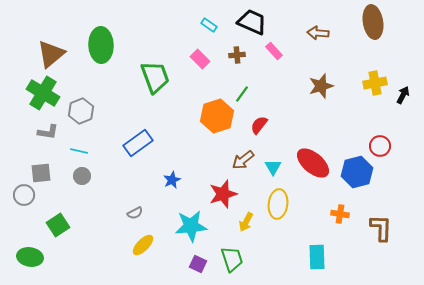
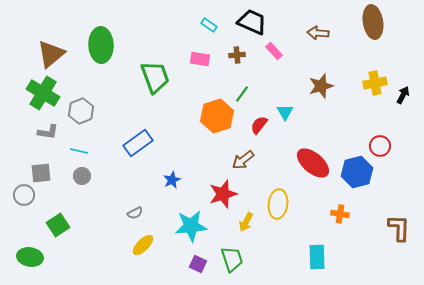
pink rectangle at (200, 59): rotated 36 degrees counterclockwise
cyan triangle at (273, 167): moved 12 px right, 55 px up
brown L-shape at (381, 228): moved 18 px right
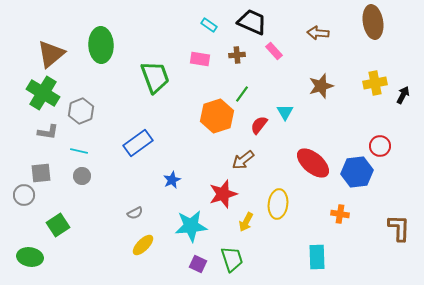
blue hexagon at (357, 172): rotated 8 degrees clockwise
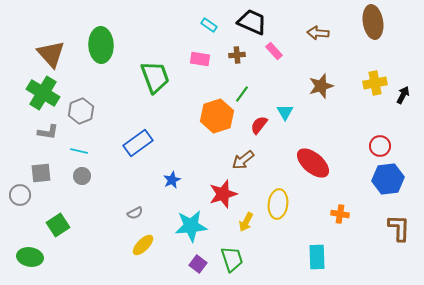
brown triangle at (51, 54): rotated 32 degrees counterclockwise
blue hexagon at (357, 172): moved 31 px right, 7 px down
gray circle at (24, 195): moved 4 px left
purple square at (198, 264): rotated 12 degrees clockwise
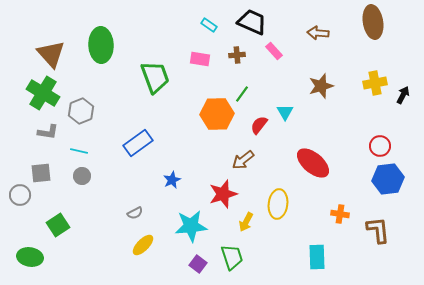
orange hexagon at (217, 116): moved 2 px up; rotated 16 degrees clockwise
brown L-shape at (399, 228): moved 21 px left, 2 px down; rotated 8 degrees counterclockwise
green trapezoid at (232, 259): moved 2 px up
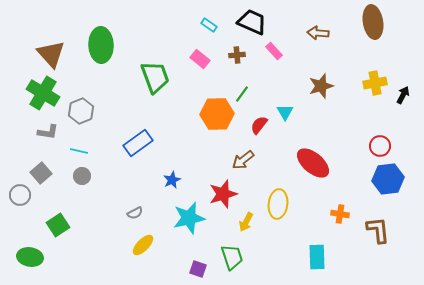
pink rectangle at (200, 59): rotated 30 degrees clockwise
gray square at (41, 173): rotated 35 degrees counterclockwise
cyan star at (191, 226): moved 2 px left, 8 px up; rotated 8 degrees counterclockwise
purple square at (198, 264): moved 5 px down; rotated 18 degrees counterclockwise
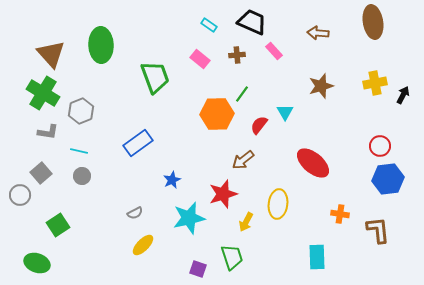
green ellipse at (30, 257): moved 7 px right, 6 px down; rotated 10 degrees clockwise
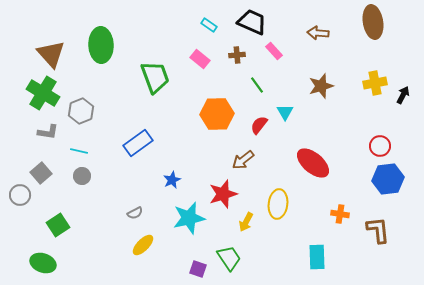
green line at (242, 94): moved 15 px right, 9 px up; rotated 72 degrees counterclockwise
green trapezoid at (232, 257): moved 3 px left, 1 px down; rotated 16 degrees counterclockwise
green ellipse at (37, 263): moved 6 px right
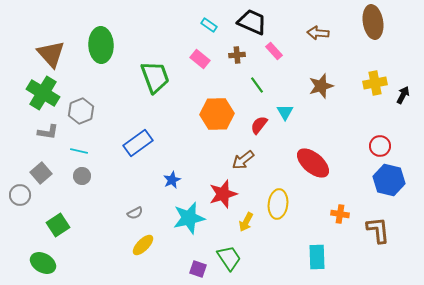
blue hexagon at (388, 179): moved 1 px right, 1 px down; rotated 20 degrees clockwise
green ellipse at (43, 263): rotated 10 degrees clockwise
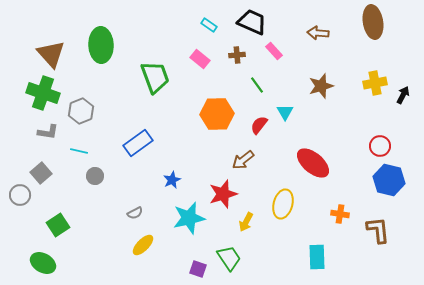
green cross at (43, 93): rotated 12 degrees counterclockwise
gray circle at (82, 176): moved 13 px right
yellow ellipse at (278, 204): moved 5 px right; rotated 8 degrees clockwise
